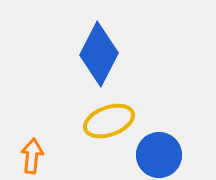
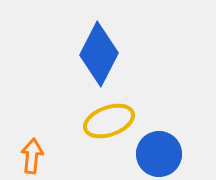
blue circle: moved 1 px up
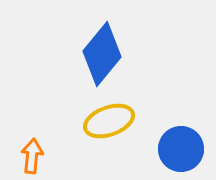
blue diamond: moved 3 px right; rotated 12 degrees clockwise
blue circle: moved 22 px right, 5 px up
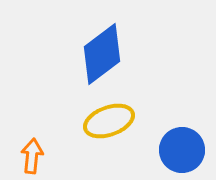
blue diamond: rotated 14 degrees clockwise
blue circle: moved 1 px right, 1 px down
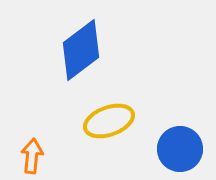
blue diamond: moved 21 px left, 4 px up
blue circle: moved 2 px left, 1 px up
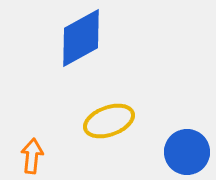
blue diamond: moved 12 px up; rotated 8 degrees clockwise
blue circle: moved 7 px right, 3 px down
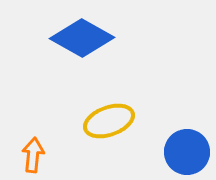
blue diamond: moved 1 px right; rotated 58 degrees clockwise
orange arrow: moved 1 px right, 1 px up
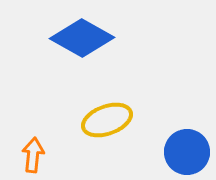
yellow ellipse: moved 2 px left, 1 px up
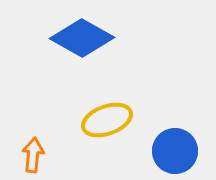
blue circle: moved 12 px left, 1 px up
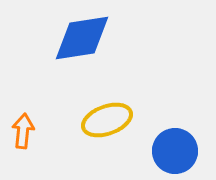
blue diamond: rotated 38 degrees counterclockwise
orange arrow: moved 10 px left, 24 px up
